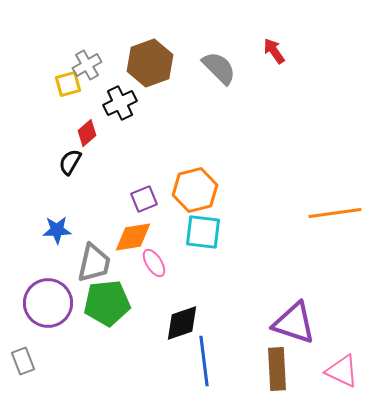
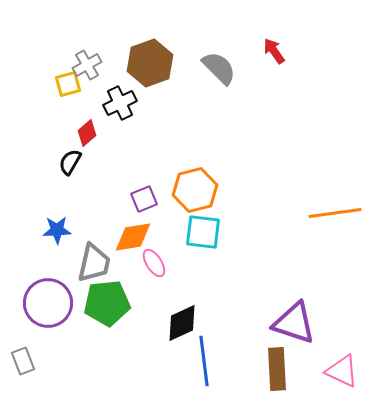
black diamond: rotated 6 degrees counterclockwise
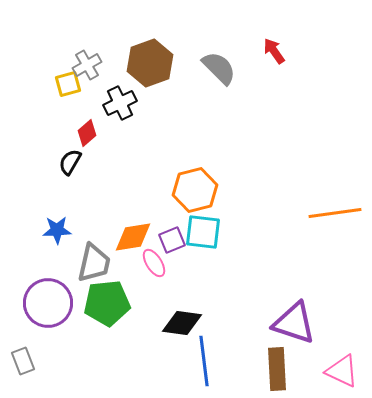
purple square: moved 28 px right, 41 px down
black diamond: rotated 33 degrees clockwise
